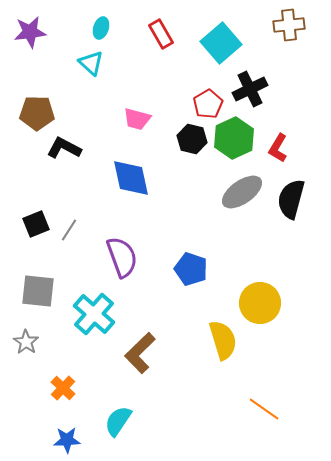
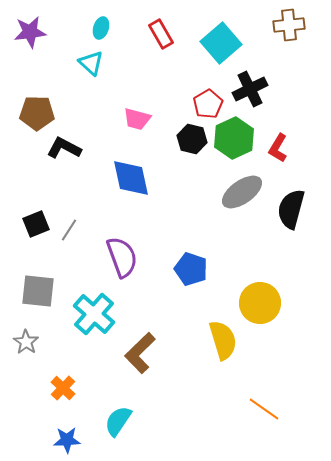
black semicircle: moved 10 px down
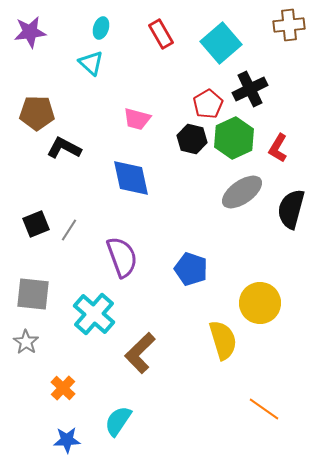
gray square: moved 5 px left, 3 px down
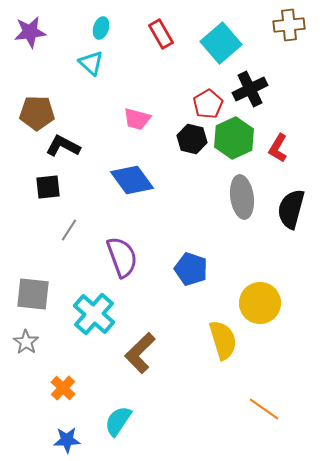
black L-shape: moved 1 px left, 2 px up
blue diamond: moved 1 px right, 2 px down; rotated 24 degrees counterclockwise
gray ellipse: moved 5 px down; rotated 63 degrees counterclockwise
black square: moved 12 px right, 37 px up; rotated 16 degrees clockwise
